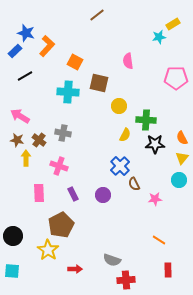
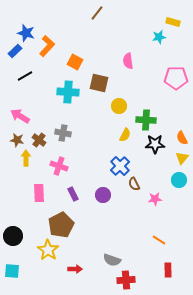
brown line: moved 2 px up; rotated 14 degrees counterclockwise
yellow rectangle: moved 2 px up; rotated 48 degrees clockwise
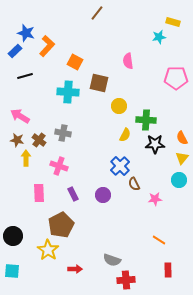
black line: rotated 14 degrees clockwise
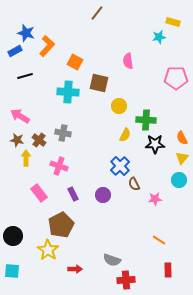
blue rectangle: rotated 16 degrees clockwise
pink rectangle: rotated 36 degrees counterclockwise
